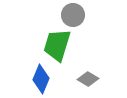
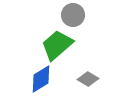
green trapezoid: rotated 32 degrees clockwise
blue diamond: rotated 36 degrees clockwise
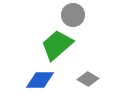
blue diamond: moved 1 px left, 1 px down; rotated 32 degrees clockwise
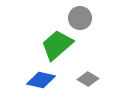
gray circle: moved 7 px right, 3 px down
blue diamond: moved 1 px right; rotated 12 degrees clockwise
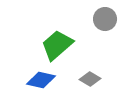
gray circle: moved 25 px right, 1 px down
gray diamond: moved 2 px right
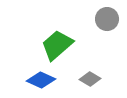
gray circle: moved 2 px right
blue diamond: rotated 12 degrees clockwise
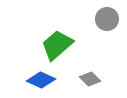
gray diamond: rotated 15 degrees clockwise
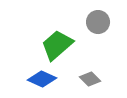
gray circle: moved 9 px left, 3 px down
blue diamond: moved 1 px right, 1 px up
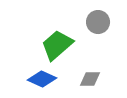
gray diamond: rotated 45 degrees counterclockwise
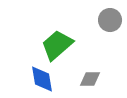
gray circle: moved 12 px right, 2 px up
blue diamond: rotated 56 degrees clockwise
